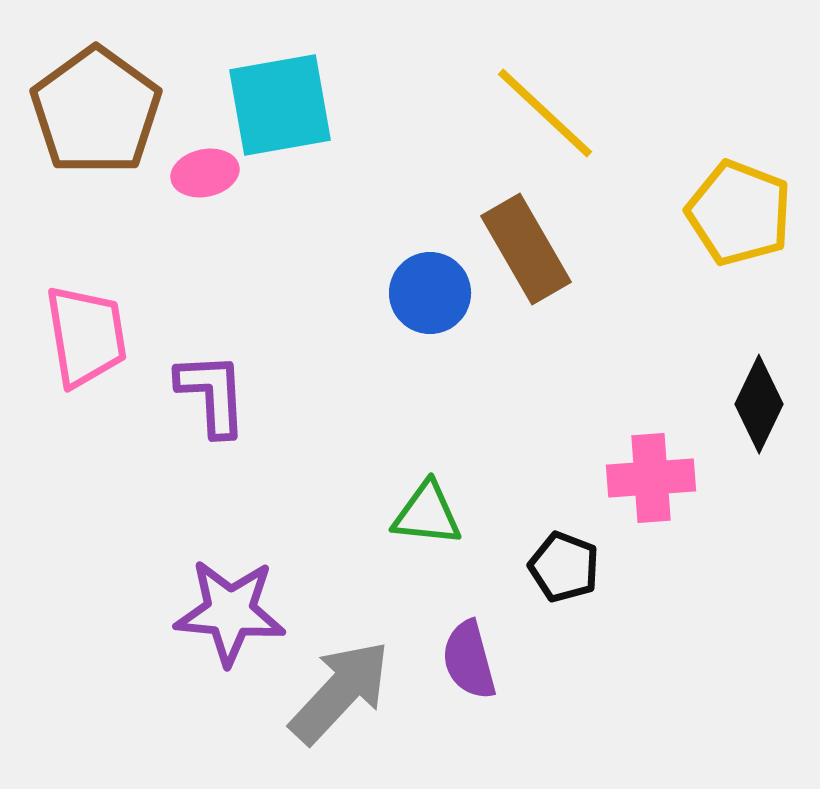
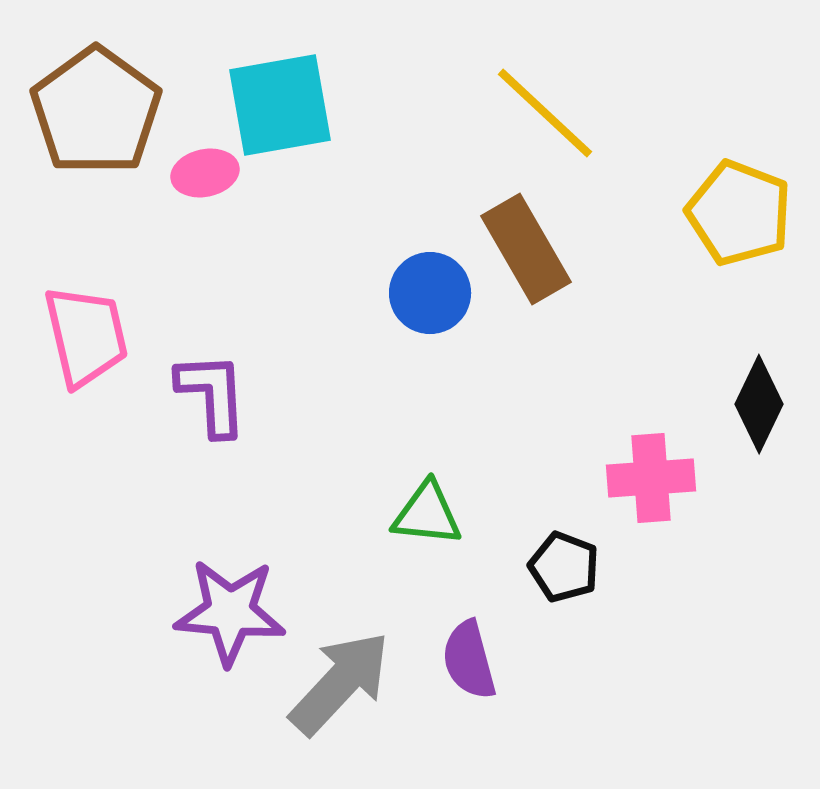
pink trapezoid: rotated 4 degrees counterclockwise
gray arrow: moved 9 px up
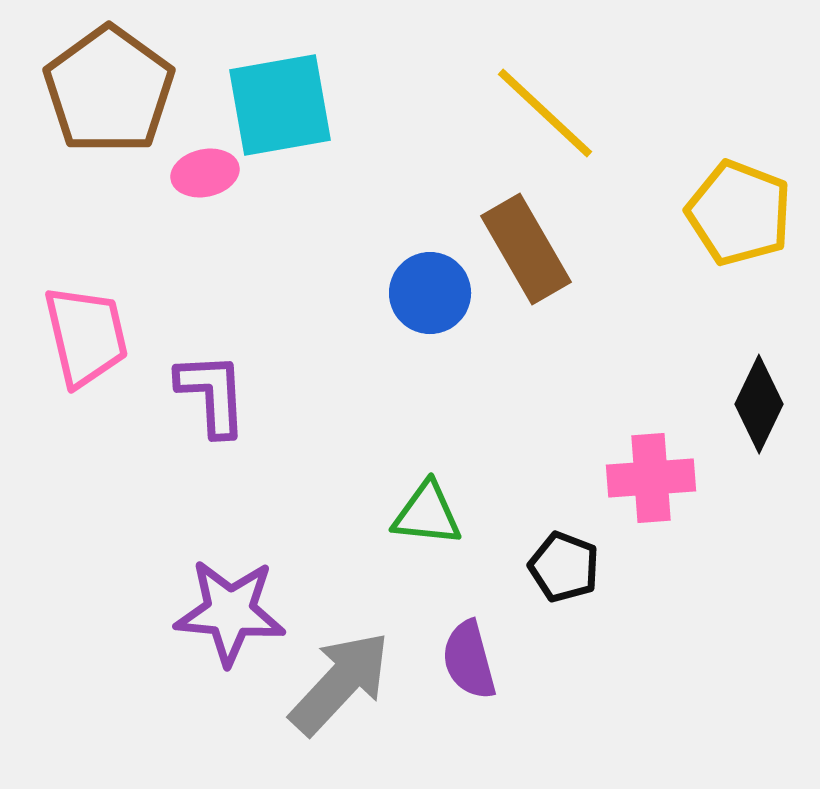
brown pentagon: moved 13 px right, 21 px up
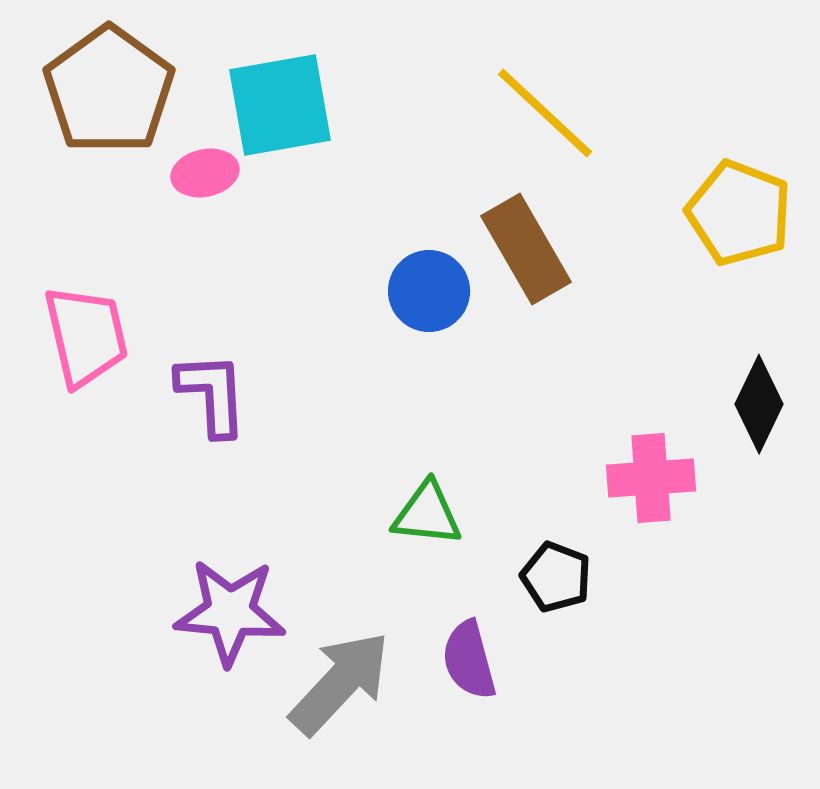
blue circle: moved 1 px left, 2 px up
black pentagon: moved 8 px left, 10 px down
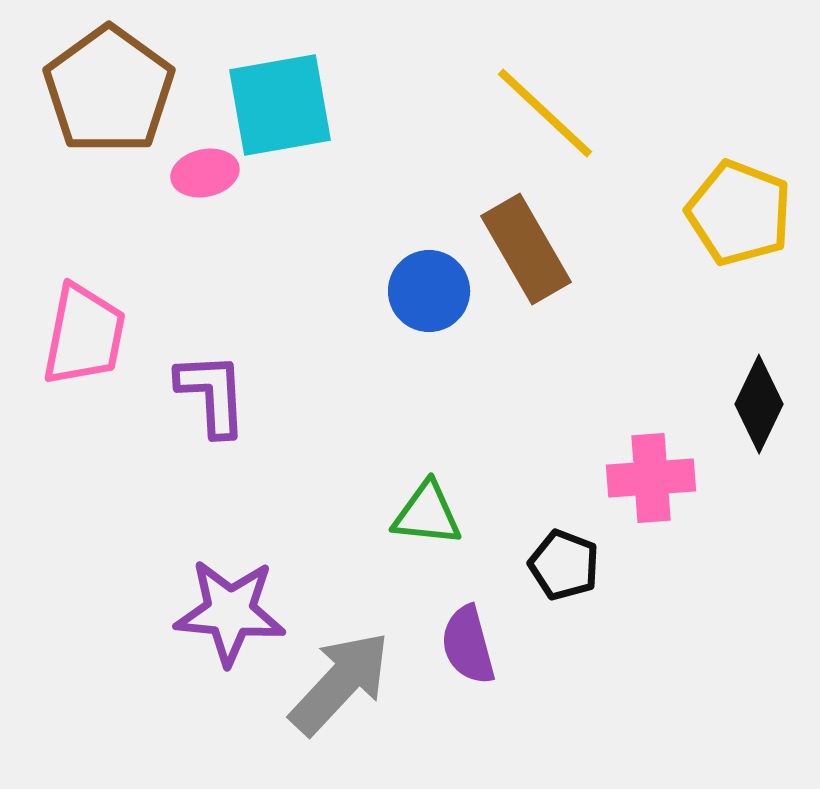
pink trapezoid: moved 2 px left, 1 px up; rotated 24 degrees clockwise
black pentagon: moved 8 px right, 12 px up
purple semicircle: moved 1 px left, 15 px up
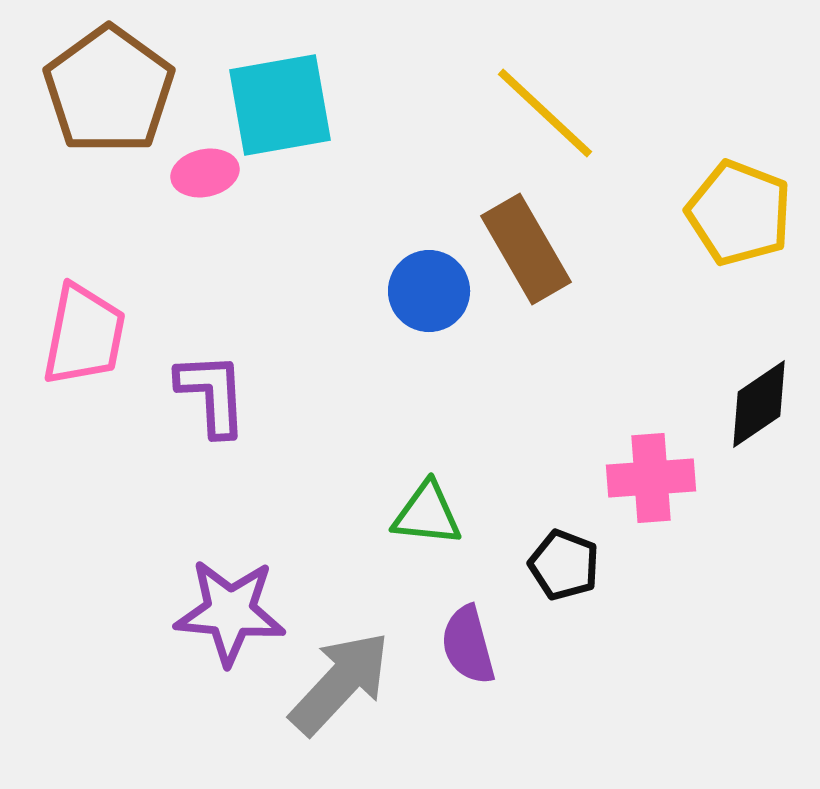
black diamond: rotated 30 degrees clockwise
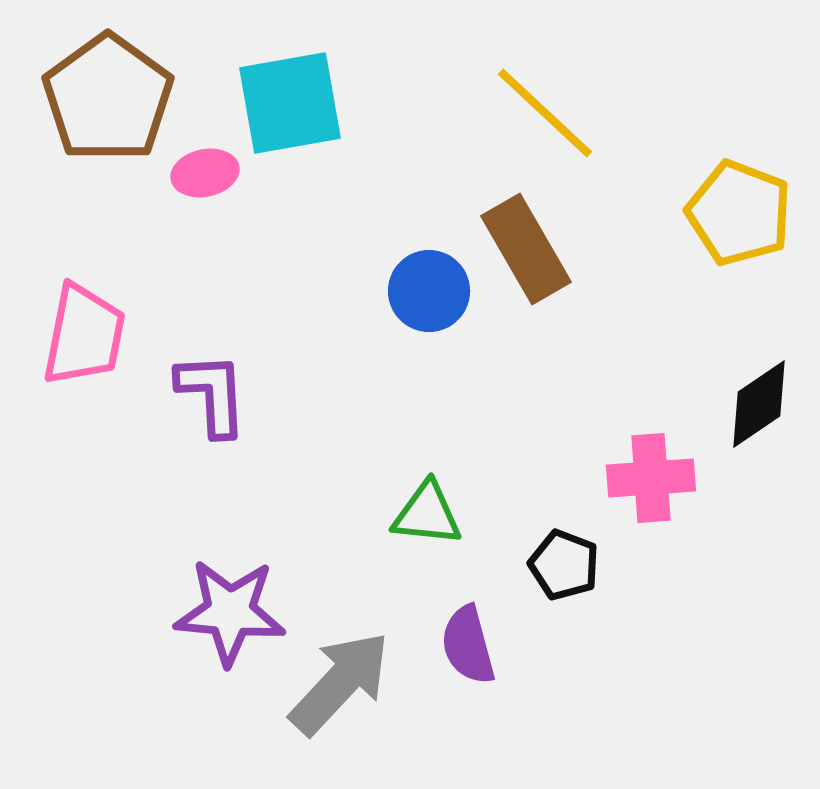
brown pentagon: moved 1 px left, 8 px down
cyan square: moved 10 px right, 2 px up
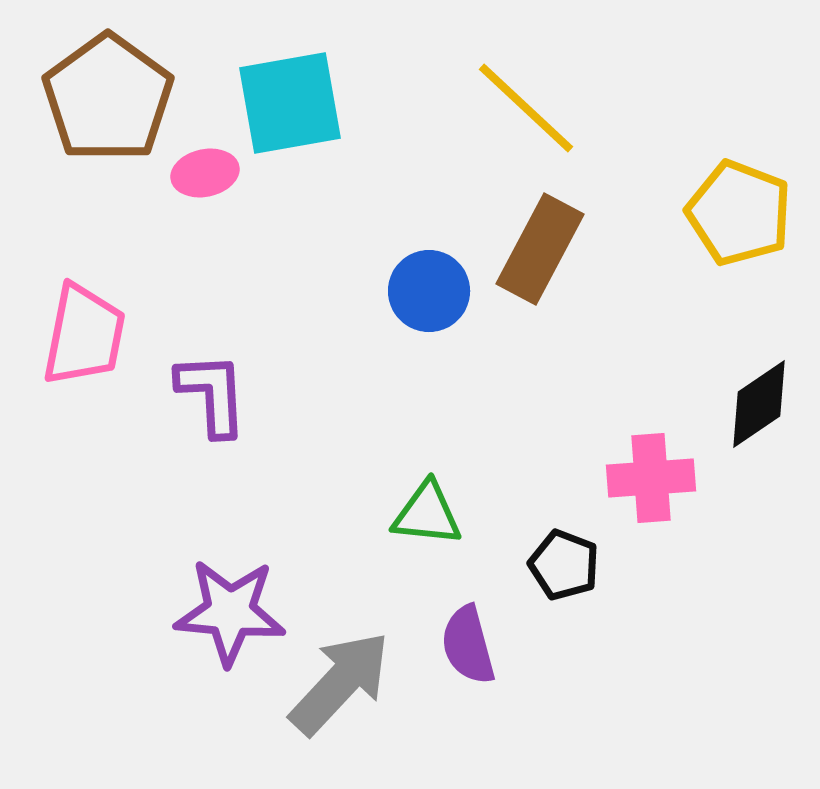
yellow line: moved 19 px left, 5 px up
brown rectangle: moved 14 px right; rotated 58 degrees clockwise
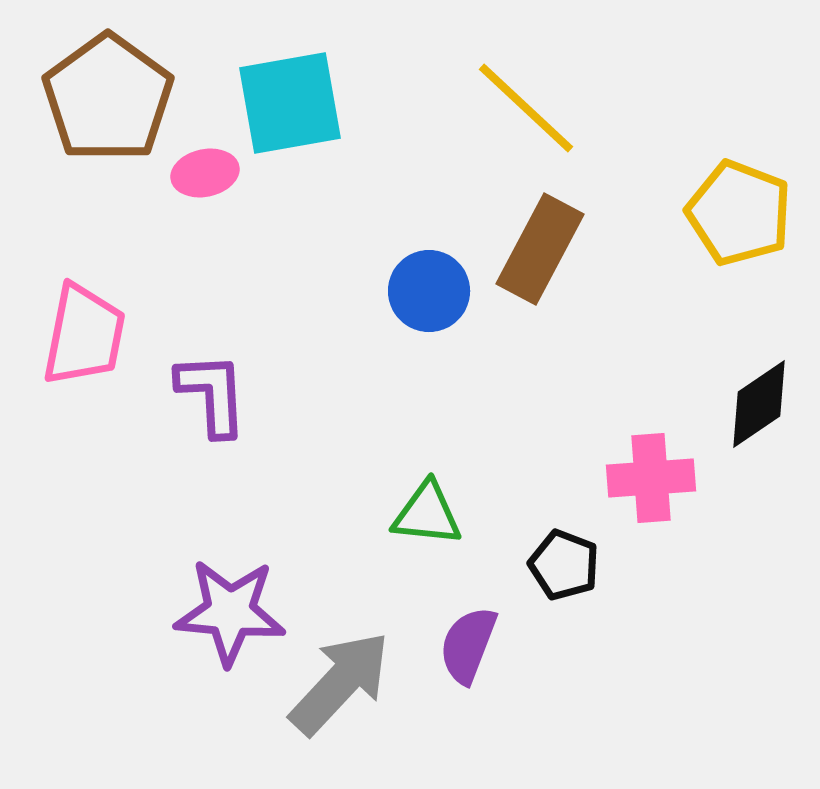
purple semicircle: rotated 36 degrees clockwise
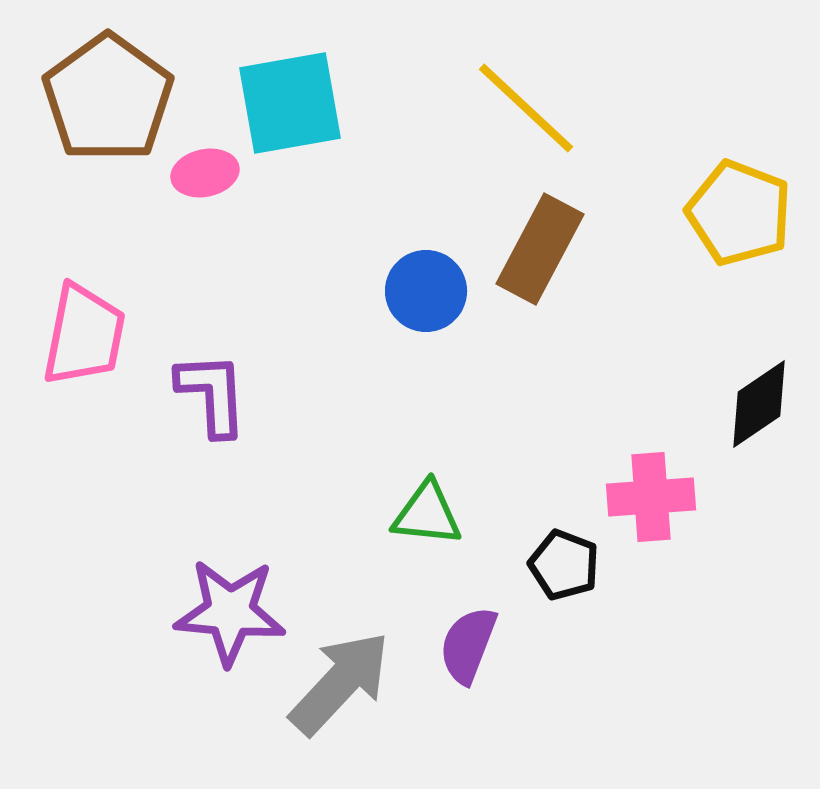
blue circle: moved 3 px left
pink cross: moved 19 px down
